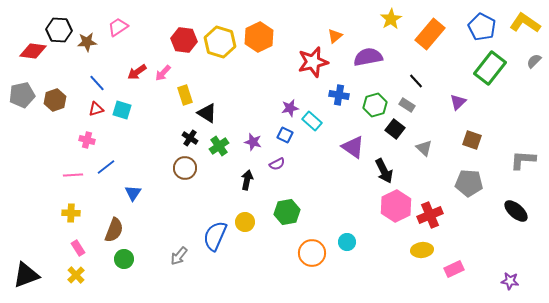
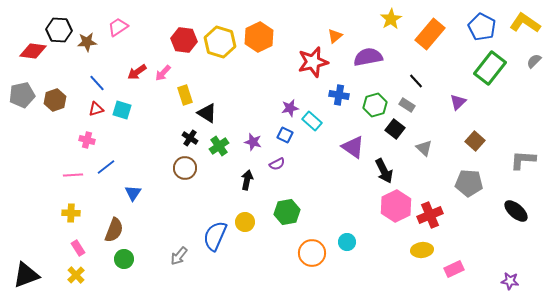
brown square at (472, 140): moved 3 px right, 1 px down; rotated 24 degrees clockwise
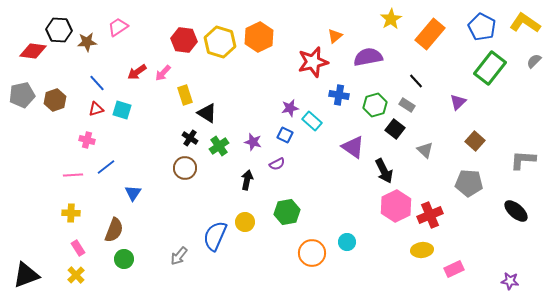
gray triangle at (424, 148): moved 1 px right, 2 px down
